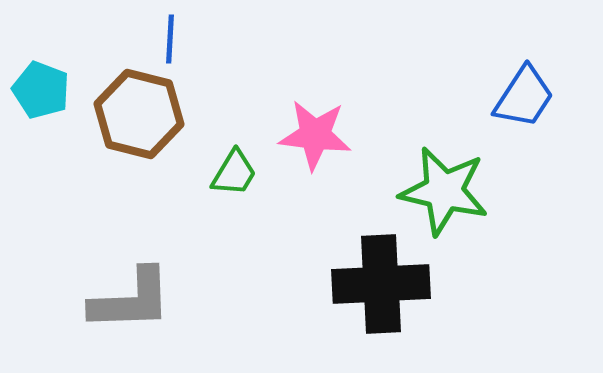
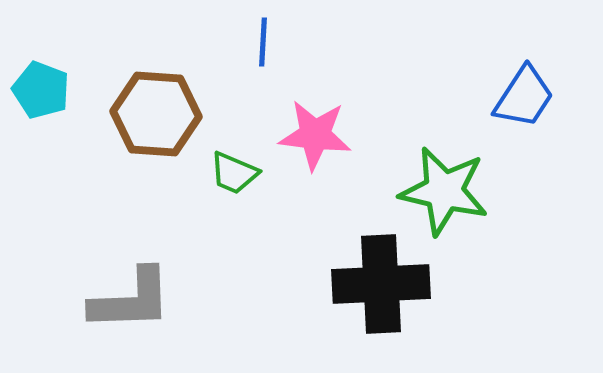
blue line: moved 93 px right, 3 px down
brown hexagon: moved 17 px right; rotated 10 degrees counterclockwise
green trapezoid: rotated 82 degrees clockwise
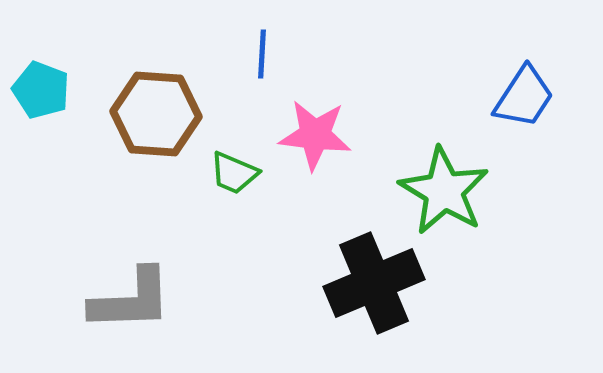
blue line: moved 1 px left, 12 px down
green star: rotated 18 degrees clockwise
black cross: moved 7 px left, 1 px up; rotated 20 degrees counterclockwise
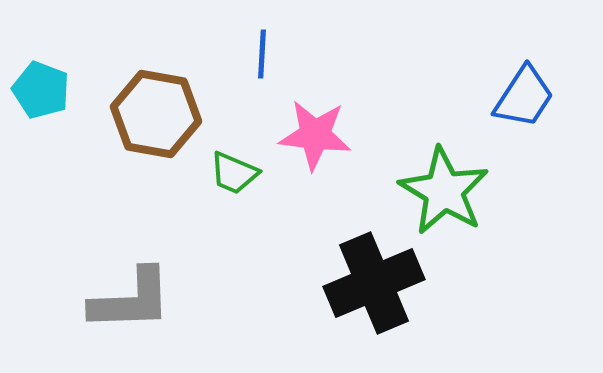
brown hexagon: rotated 6 degrees clockwise
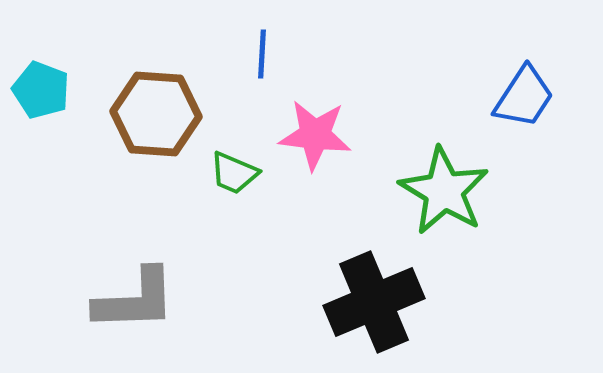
brown hexagon: rotated 6 degrees counterclockwise
black cross: moved 19 px down
gray L-shape: moved 4 px right
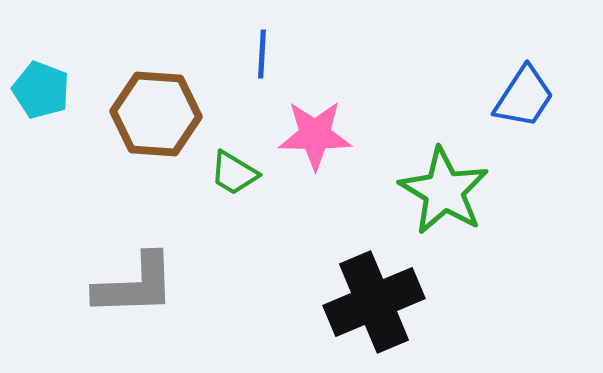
pink star: rotated 6 degrees counterclockwise
green trapezoid: rotated 8 degrees clockwise
gray L-shape: moved 15 px up
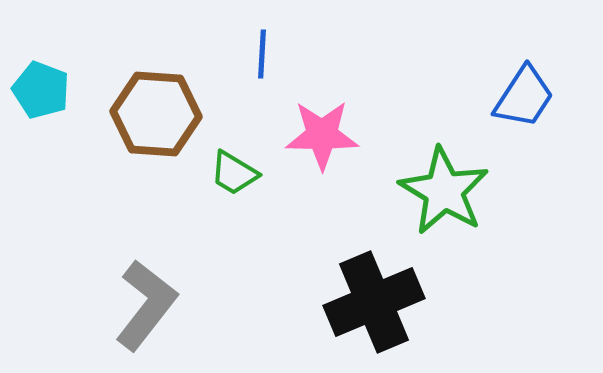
pink star: moved 7 px right
gray L-shape: moved 11 px right, 20 px down; rotated 50 degrees counterclockwise
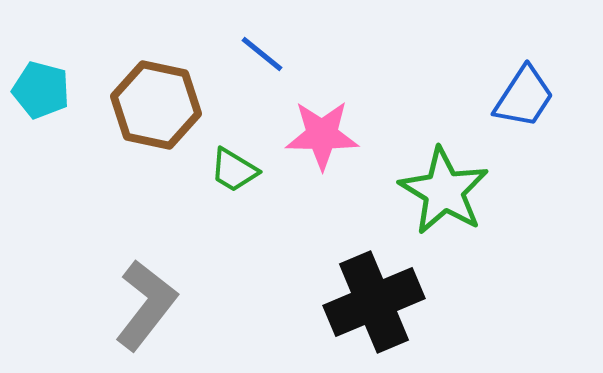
blue line: rotated 54 degrees counterclockwise
cyan pentagon: rotated 6 degrees counterclockwise
brown hexagon: moved 9 px up; rotated 8 degrees clockwise
green trapezoid: moved 3 px up
